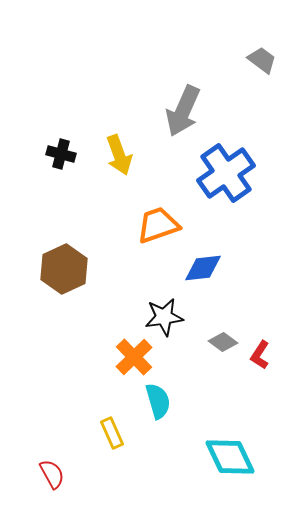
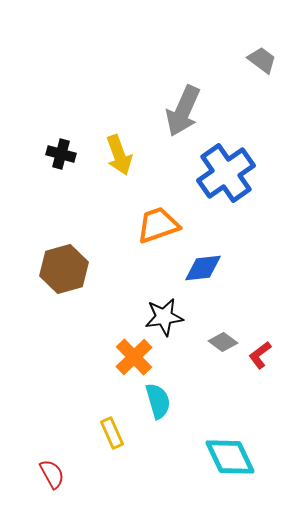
brown hexagon: rotated 9 degrees clockwise
red L-shape: rotated 20 degrees clockwise
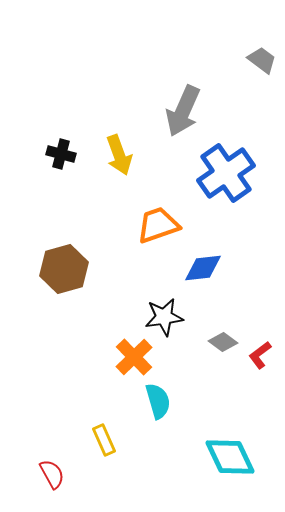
yellow rectangle: moved 8 px left, 7 px down
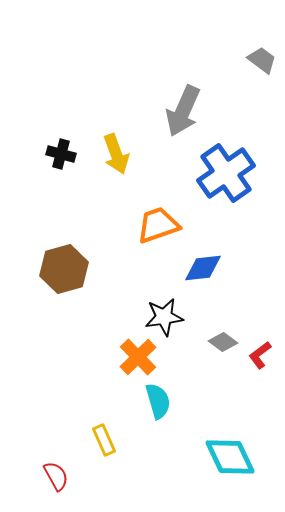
yellow arrow: moved 3 px left, 1 px up
orange cross: moved 4 px right
red semicircle: moved 4 px right, 2 px down
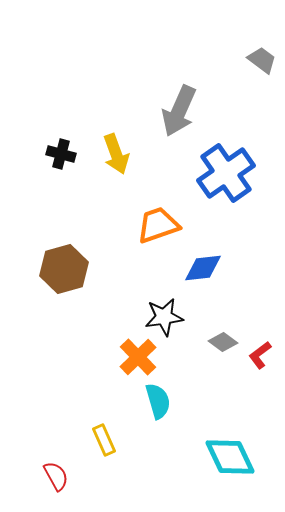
gray arrow: moved 4 px left
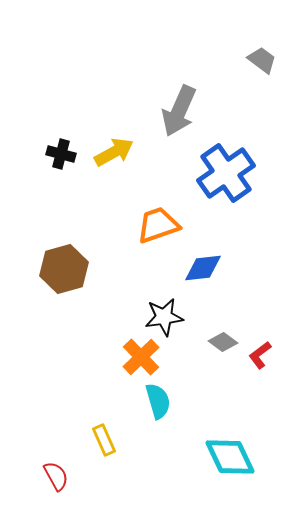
yellow arrow: moved 2 px left, 2 px up; rotated 99 degrees counterclockwise
orange cross: moved 3 px right
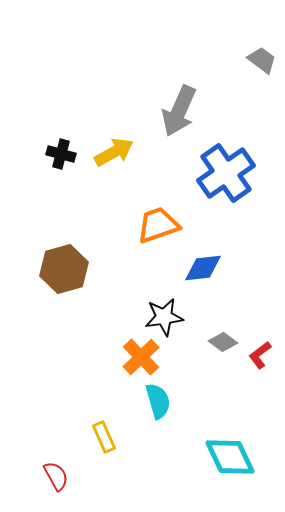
yellow rectangle: moved 3 px up
